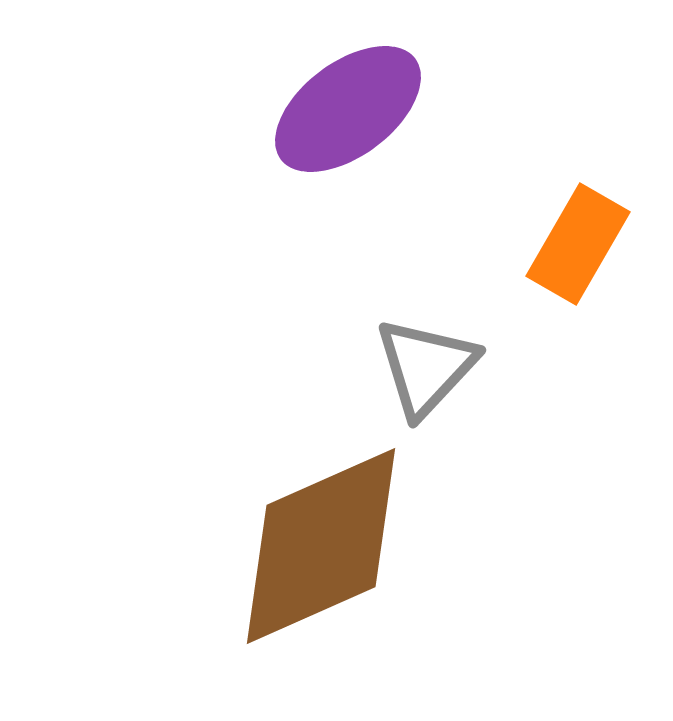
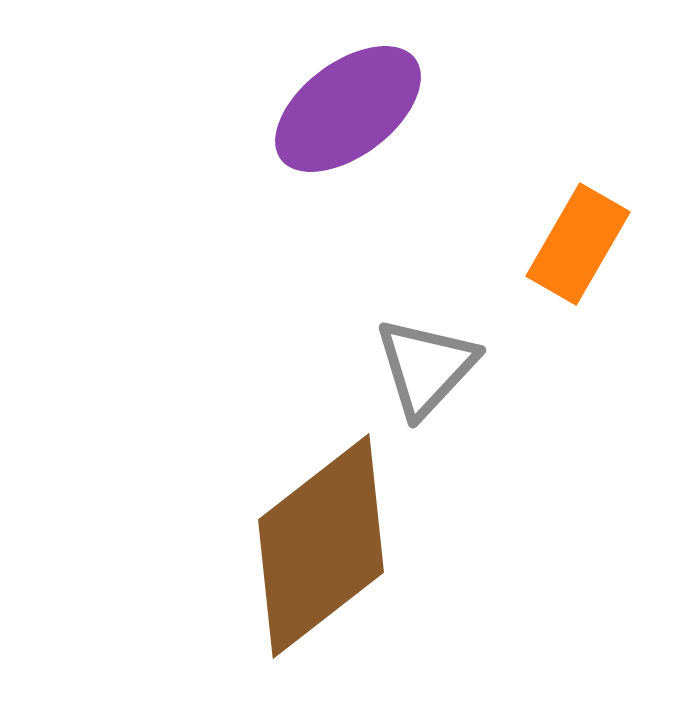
brown diamond: rotated 14 degrees counterclockwise
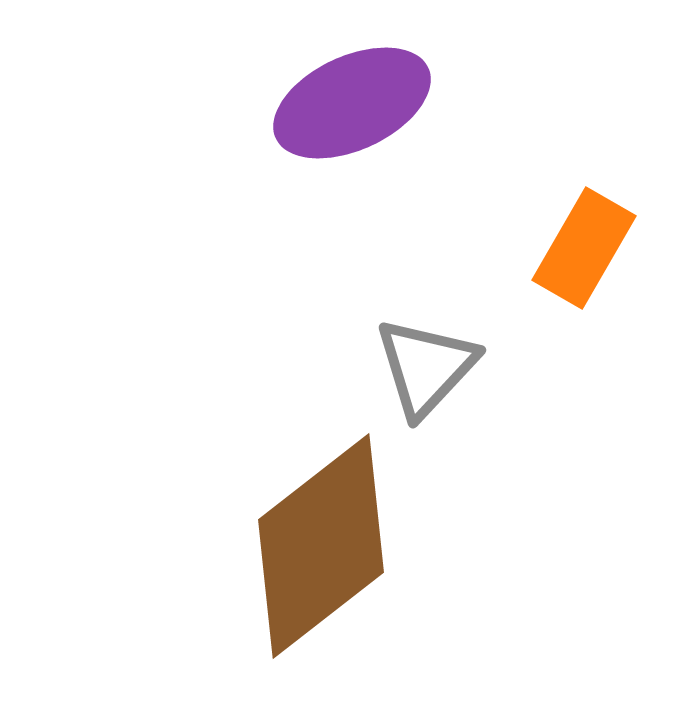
purple ellipse: moved 4 px right, 6 px up; rotated 12 degrees clockwise
orange rectangle: moved 6 px right, 4 px down
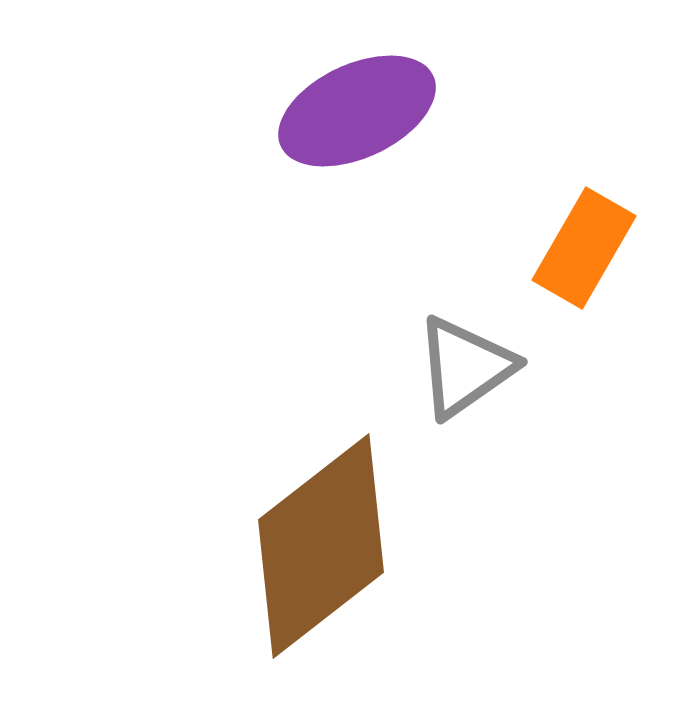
purple ellipse: moved 5 px right, 8 px down
gray triangle: moved 39 px right; rotated 12 degrees clockwise
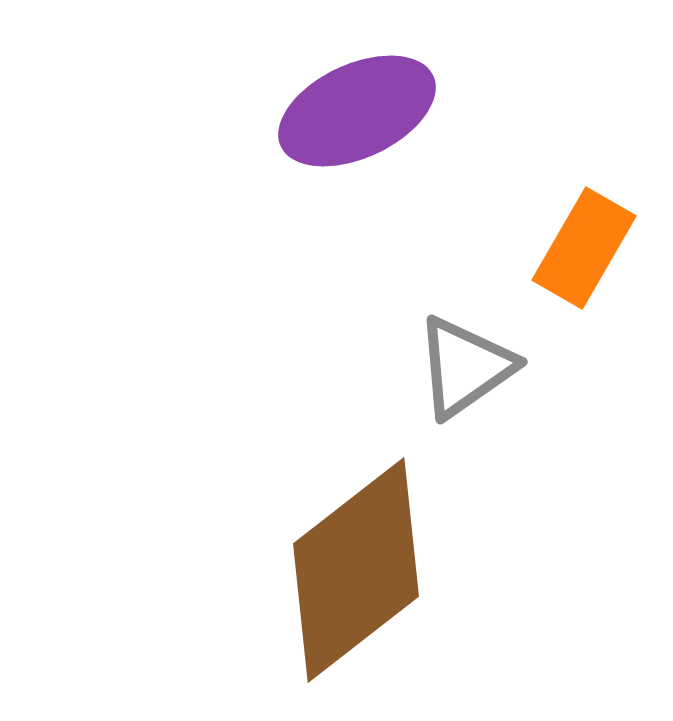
brown diamond: moved 35 px right, 24 px down
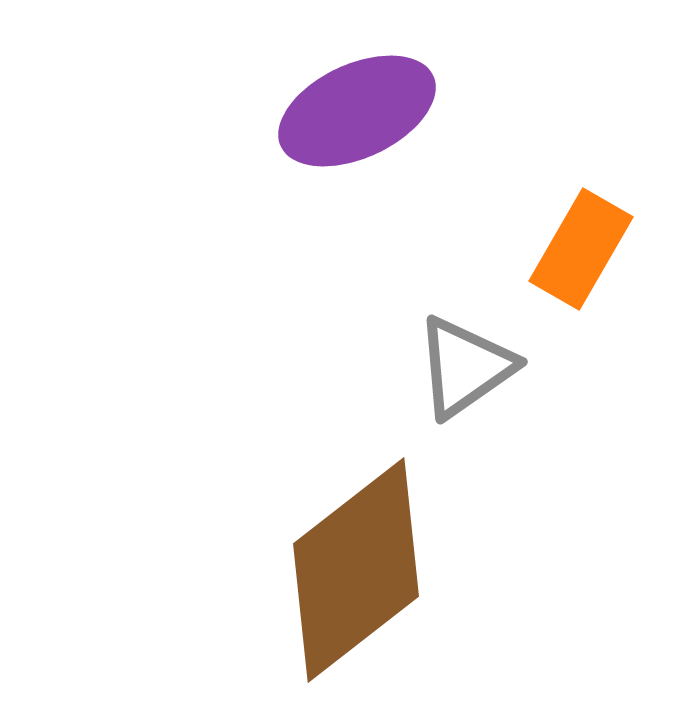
orange rectangle: moved 3 px left, 1 px down
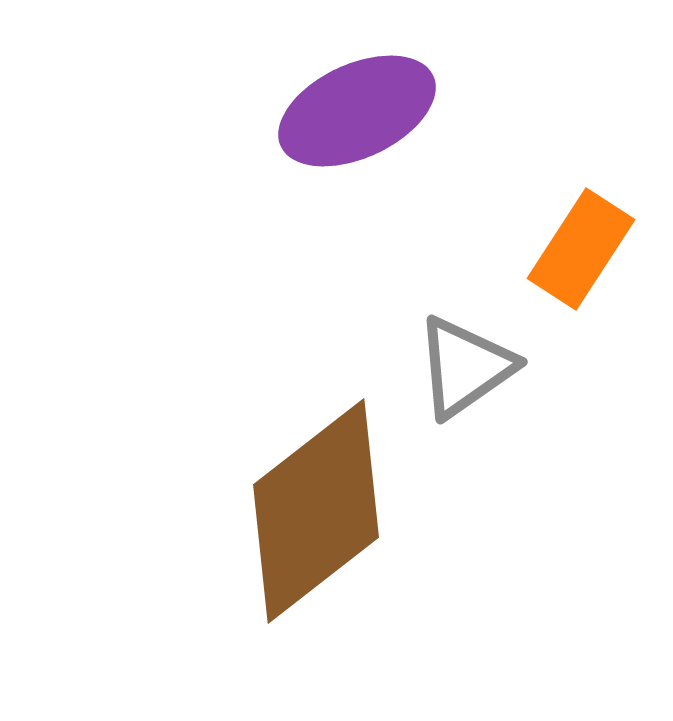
orange rectangle: rotated 3 degrees clockwise
brown diamond: moved 40 px left, 59 px up
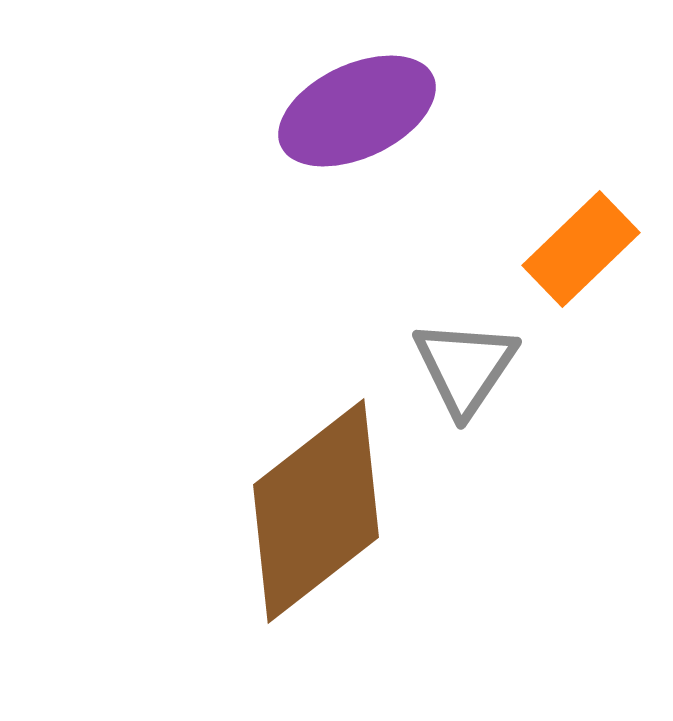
orange rectangle: rotated 13 degrees clockwise
gray triangle: rotated 21 degrees counterclockwise
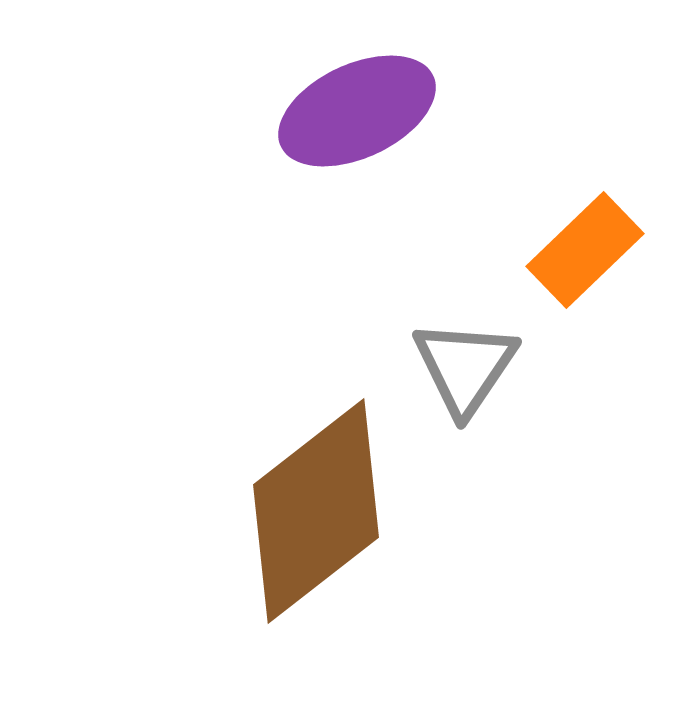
orange rectangle: moved 4 px right, 1 px down
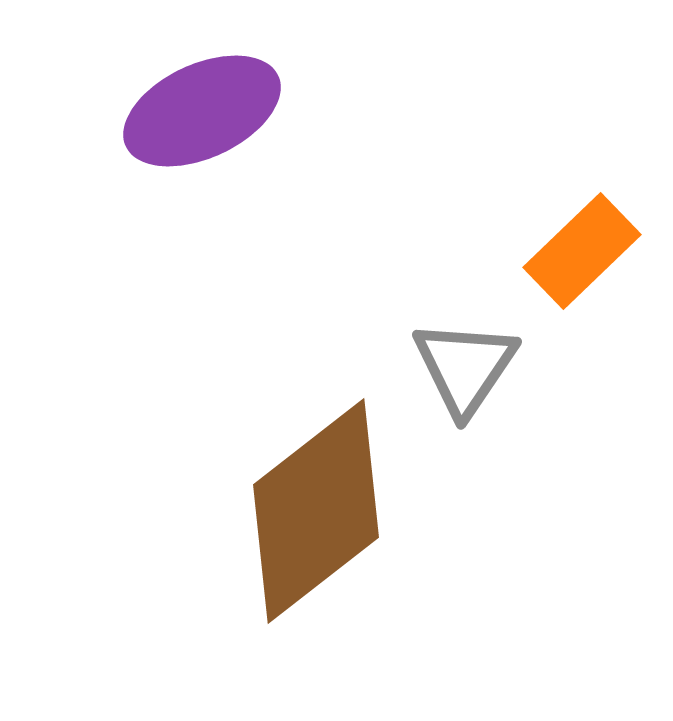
purple ellipse: moved 155 px left
orange rectangle: moved 3 px left, 1 px down
